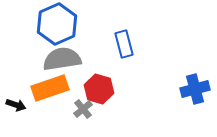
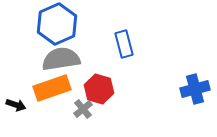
gray semicircle: moved 1 px left
orange rectangle: moved 2 px right
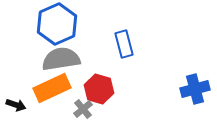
orange rectangle: rotated 6 degrees counterclockwise
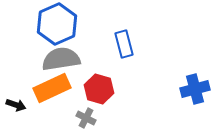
gray cross: moved 3 px right, 9 px down; rotated 24 degrees counterclockwise
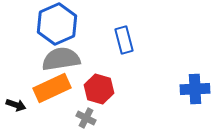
blue rectangle: moved 4 px up
blue cross: rotated 12 degrees clockwise
